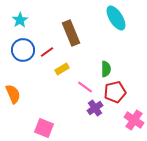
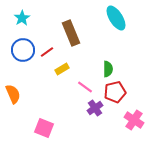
cyan star: moved 2 px right, 2 px up
green semicircle: moved 2 px right
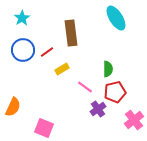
brown rectangle: rotated 15 degrees clockwise
orange semicircle: moved 13 px down; rotated 48 degrees clockwise
purple cross: moved 3 px right, 1 px down
pink cross: rotated 18 degrees clockwise
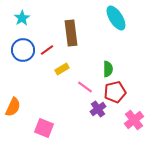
red line: moved 2 px up
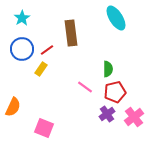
blue circle: moved 1 px left, 1 px up
yellow rectangle: moved 21 px left; rotated 24 degrees counterclockwise
purple cross: moved 9 px right, 5 px down
pink cross: moved 3 px up
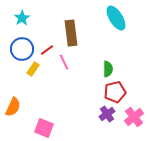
yellow rectangle: moved 8 px left
pink line: moved 21 px left, 25 px up; rotated 28 degrees clockwise
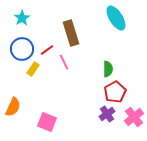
brown rectangle: rotated 10 degrees counterclockwise
red pentagon: rotated 15 degrees counterclockwise
pink square: moved 3 px right, 6 px up
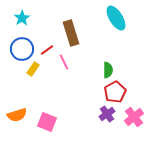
green semicircle: moved 1 px down
orange semicircle: moved 4 px right, 8 px down; rotated 48 degrees clockwise
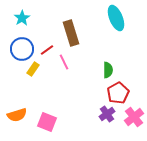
cyan ellipse: rotated 10 degrees clockwise
red pentagon: moved 3 px right, 1 px down
